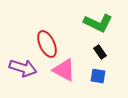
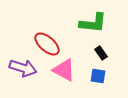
green L-shape: moved 5 px left; rotated 20 degrees counterclockwise
red ellipse: rotated 24 degrees counterclockwise
black rectangle: moved 1 px right, 1 px down
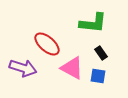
pink triangle: moved 8 px right, 2 px up
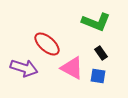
green L-shape: moved 3 px right, 1 px up; rotated 16 degrees clockwise
purple arrow: moved 1 px right
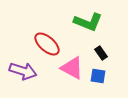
green L-shape: moved 8 px left
purple arrow: moved 1 px left, 3 px down
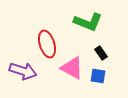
red ellipse: rotated 32 degrees clockwise
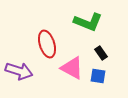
purple arrow: moved 4 px left
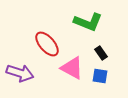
red ellipse: rotated 24 degrees counterclockwise
purple arrow: moved 1 px right, 2 px down
blue square: moved 2 px right
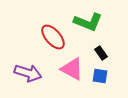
red ellipse: moved 6 px right, 7 px up
pink triangle: moved 1 px down
purple arrow: moved 8 px right
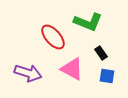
blue square: moved 7 px right
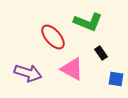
blue square: moved 9 px right, 3 px down
